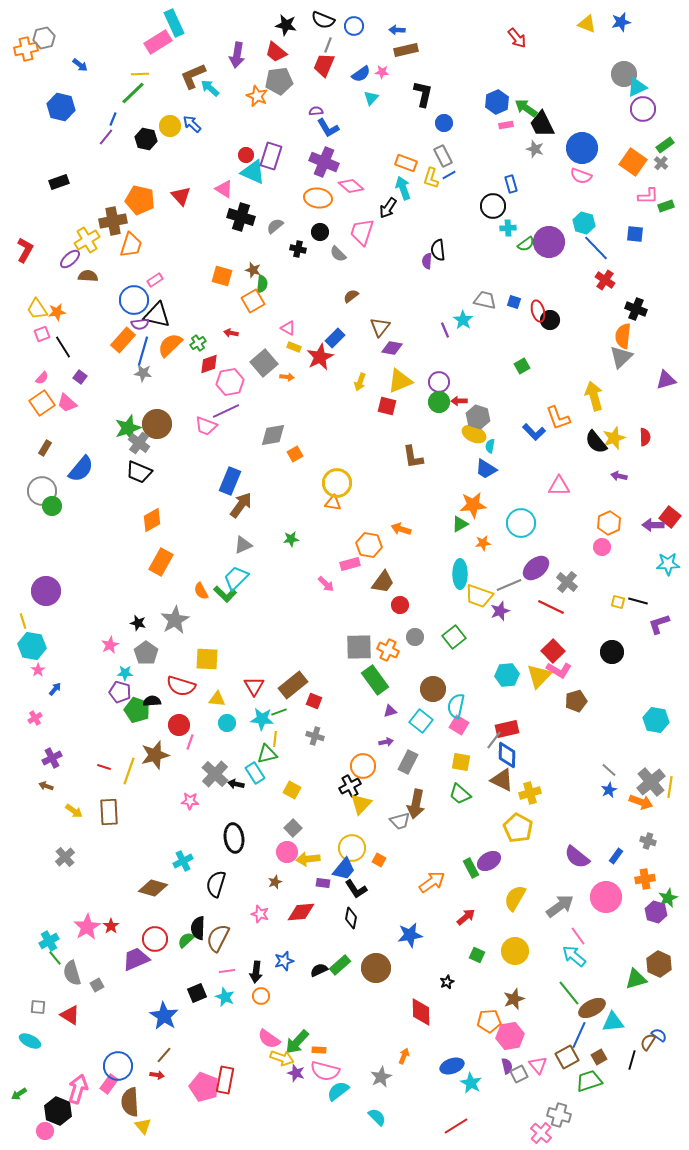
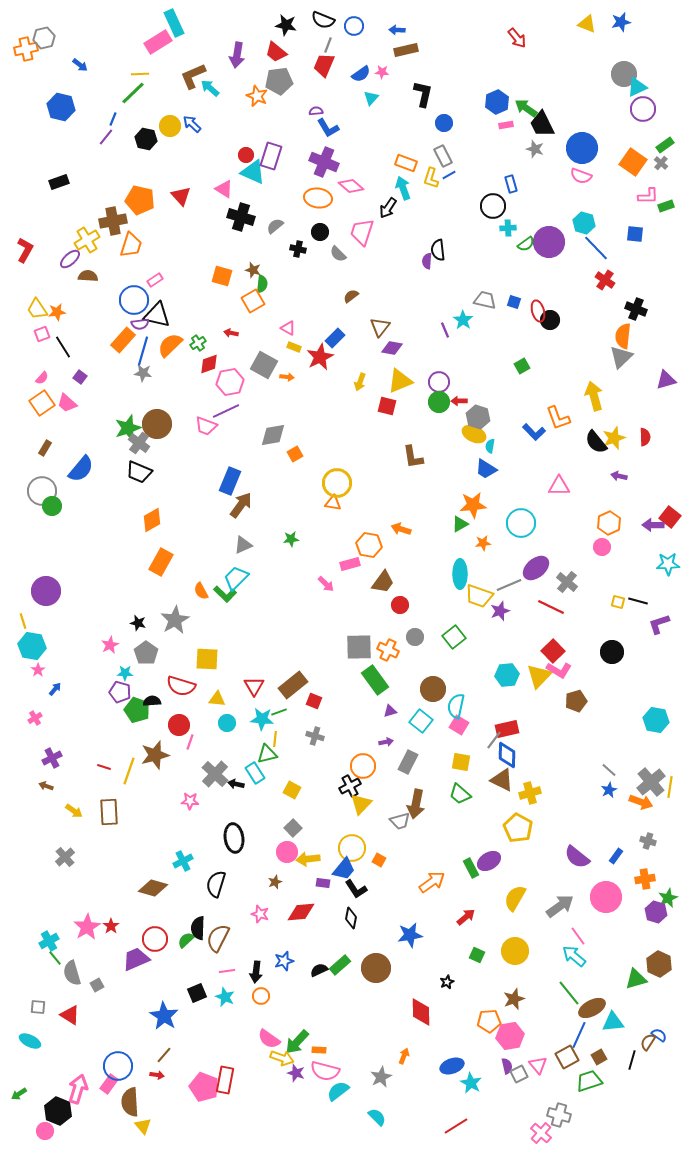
gray square at (264, 363): moved 2 px down; rotated 20 degrees counterclockwise
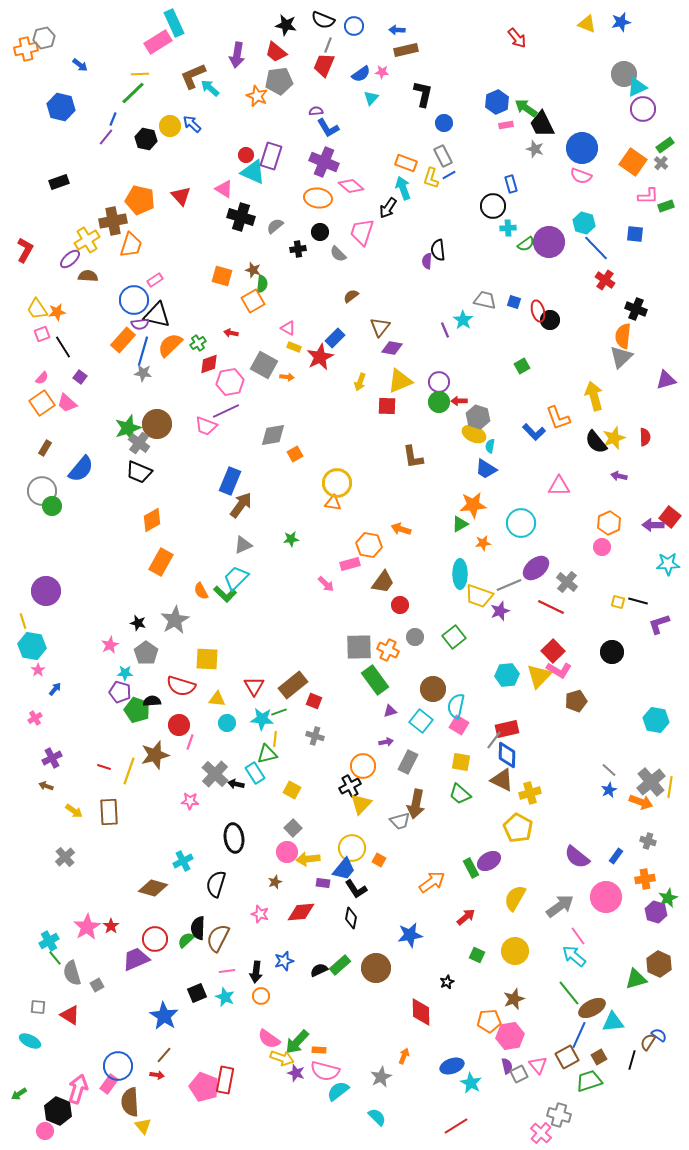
black cross at (298, 249): rotated 21 degrees counterclockwise
red square at (387, 406): rotated 12 degrees counterclockwise
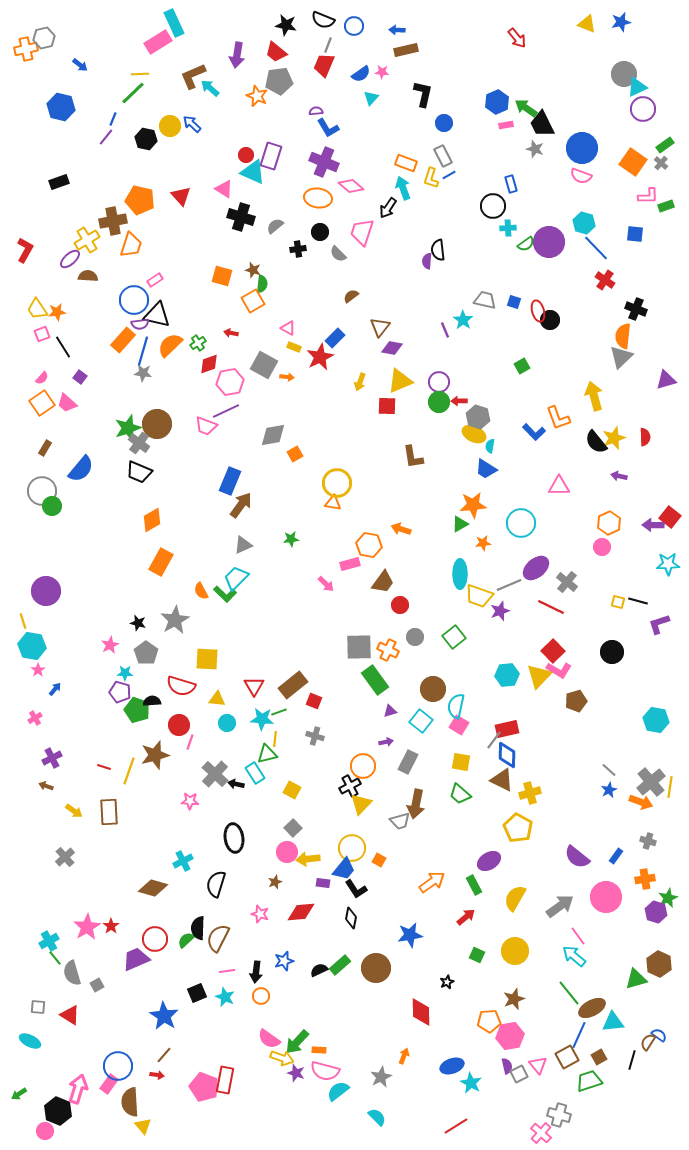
green rectangle at (471, 868): moved 3 px right, 17 px down
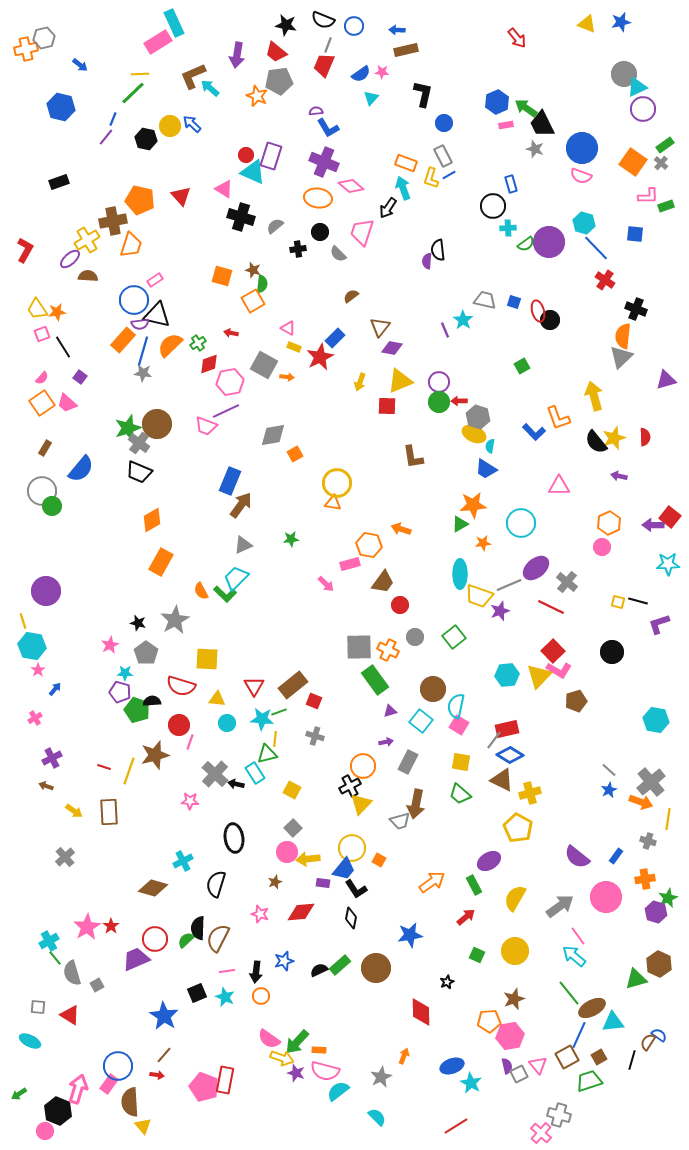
blue diamond at (507, 755): moved 3 px right; rotated 60 degrees counterclockwise
yellow line at (670, 787): moved 2 px left, 32 px down
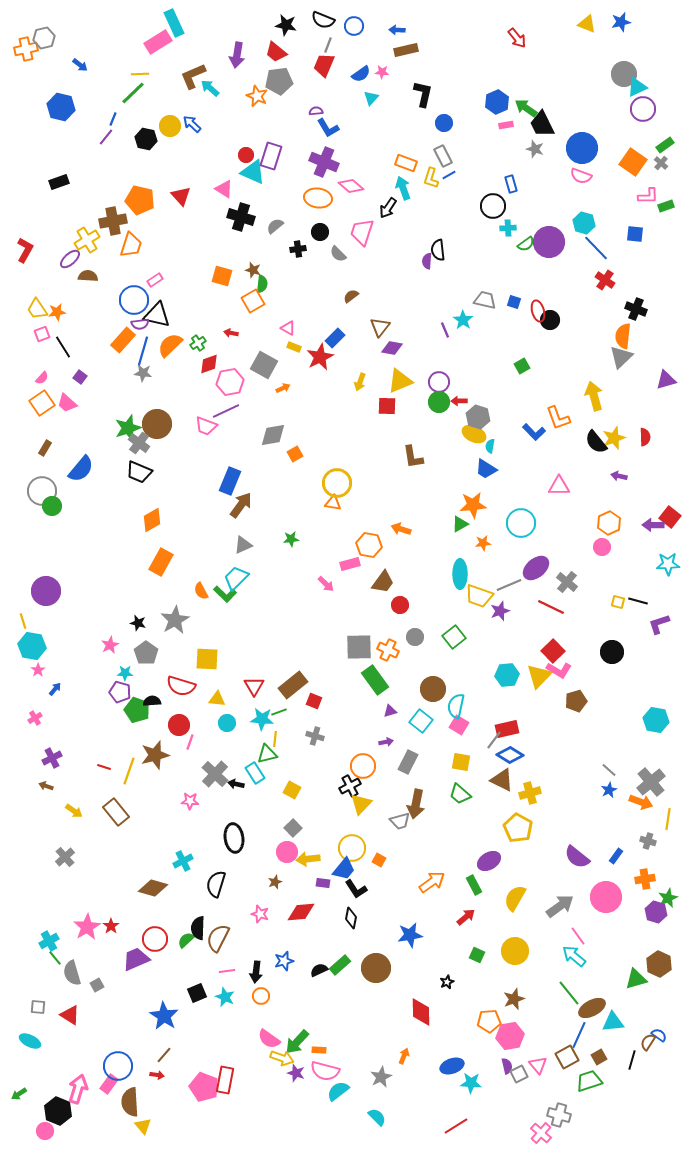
orange arrow at (287, 377): moved 4 px left, 11 px down; rotated 32 degrees counterclockwise
brown rectangle at (109, 812): moved 7 px right; rotated 36 degrees counterclockwise
cyan star at (471, 1083): rotated 25 degrees counterclockwise
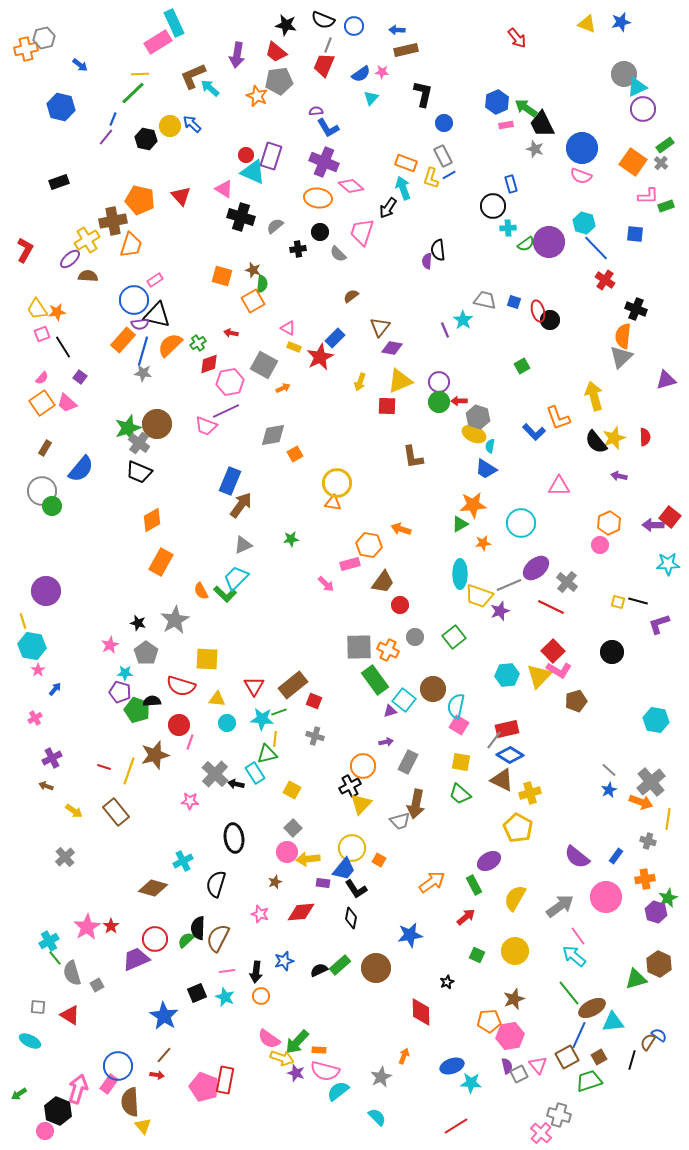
pink circle at (602, 547): moved 2 px left, 2 px up
cyan square at (421, 721): moved 17 px left, 21 px up
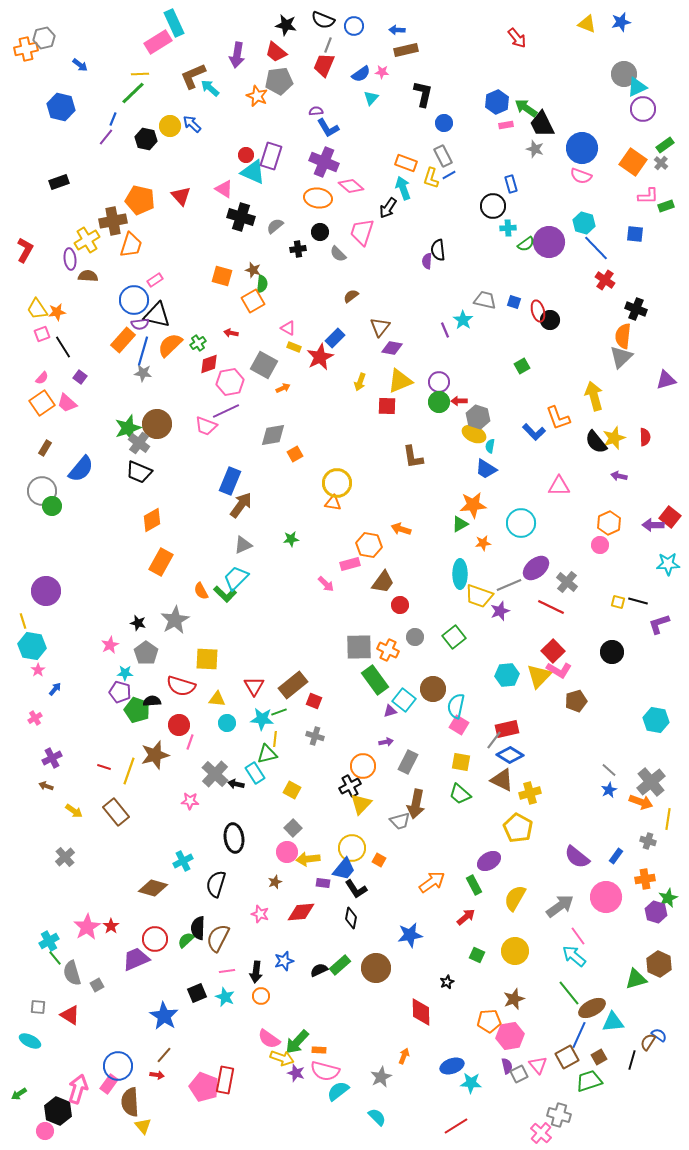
purple ellipse at (70, 259): rotated 55 degrees counterclockwise
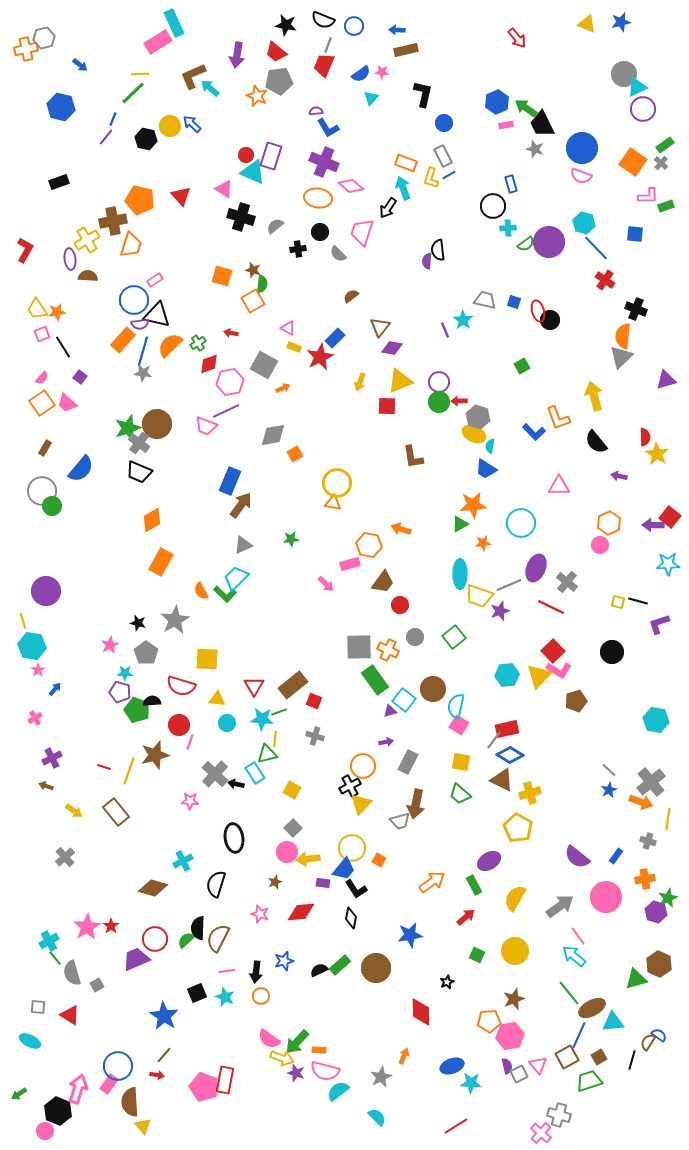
yellow star at (614, 438): moved 43 px right, 16 px down; rotated 20 degrees counterclockwise
purple ellipse at (536, 568): rotated 28 degrees counterclockwise
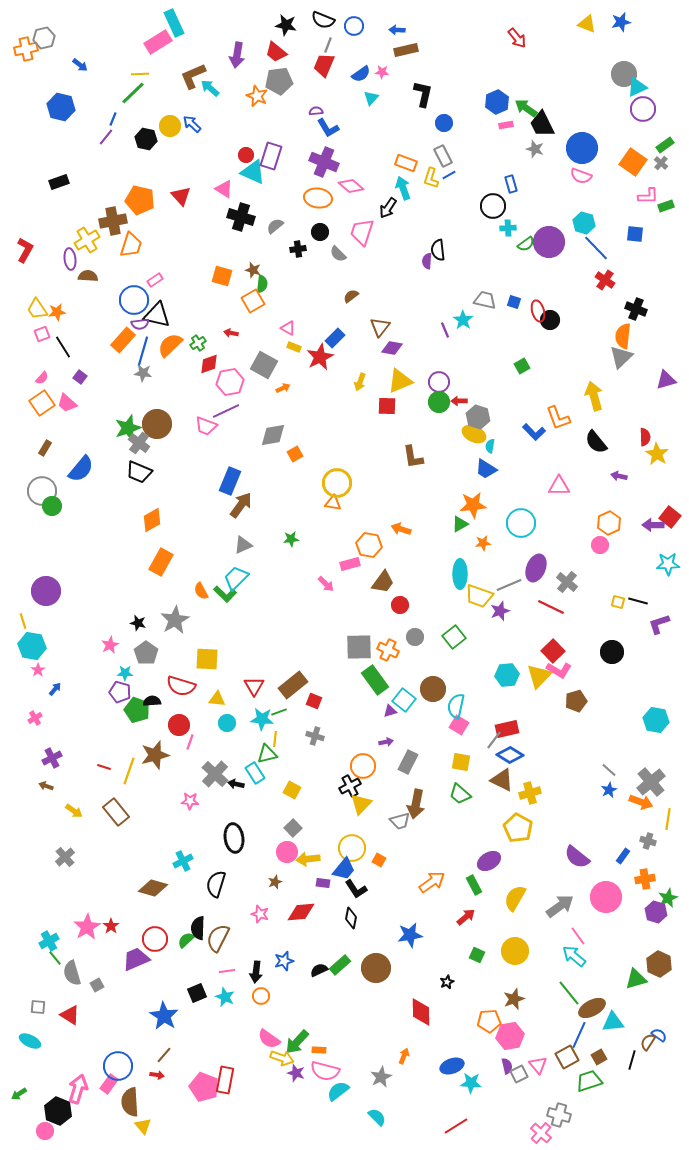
blue rectangle at (616, 856): moved 7 px right
